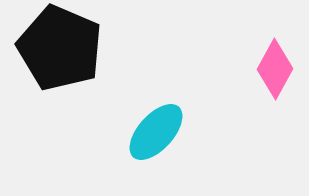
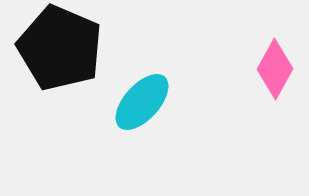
cyan ellipse: moved 14 px left, 30 px up
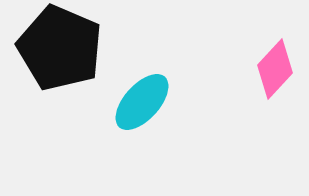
pink diamond: rotated 14 degrees clockwise
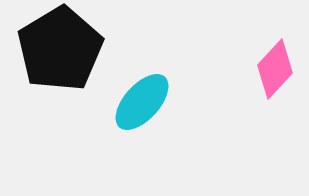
black pentagon: moved 1 px down; rotated 18 degrees clockwise
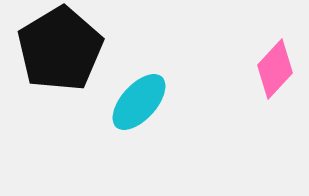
cyan ellipse: moved 3 px left
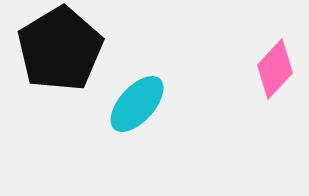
cyan ellipse: moved 2 px left, 2 px down
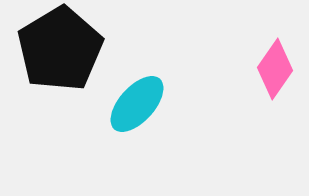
pink diamond: rotated 8 degrees counterclockwise
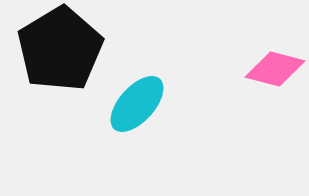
pink diamond: rotated 70 degrees clockwise
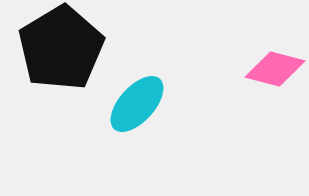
black pentagon: moved 1 px right, 1 px up
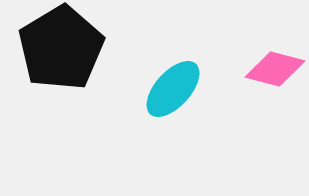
cyan ellipse: moved 36 px right, 15 px up
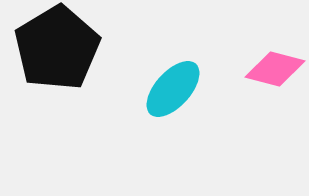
black pentagon: moved 4 px left
